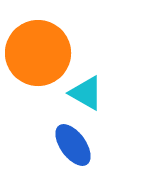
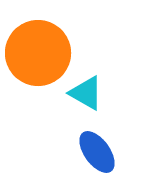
blue ellipse: moved 24 px right, 7 px down
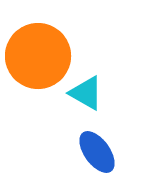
orange circle: moved 3 px down
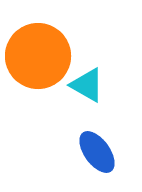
cyan triangle: moved 1 px right, 8 px up
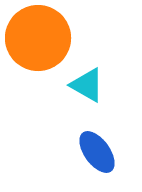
orange circle: moved 18 px up
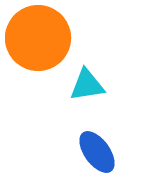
cyan triangle: rotated 39 degrees counterclockwise
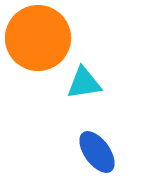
cyan triangle: moved 3 px left, 2 px up
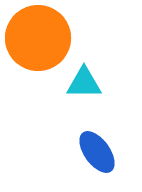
cyan triangle: rotated 9 degrees clockwise
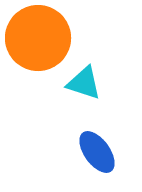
cyan triangle: rotated 18 degrees clockwise
